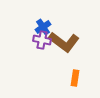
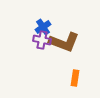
brown L-shape: rotated 16 degrees counterclockwise
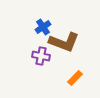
purple cross: moved 1 px left, 16 px down
orange rectangle: rotated 35 degrees clockwise
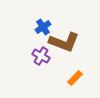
purple cross: rotated 18 degrees clockwise
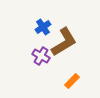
brown L-shape: rotated 52 degrees counterclockwise
orange rectangle: moved 3 px left, 3 px down
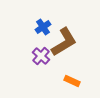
purple cross: rotated 12 degrees clockwise
orange rectangle: rotated 70 degrees clockwise
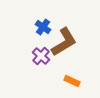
blue cross: rotated 21 degrees counterclockwise
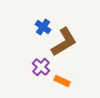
purple cross: moved 11 px down
orange rectangle: moved 10 px left
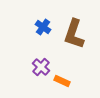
brown L-shape: moved 10 px right, 8 px up; rotated 140 degrees clockwise
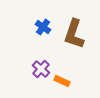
purple cross: moved 2 px down
